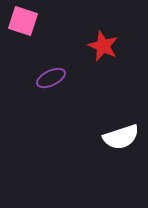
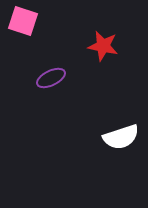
red star: rotated 12 degrees counterclockwise
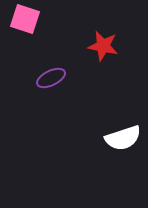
pink square: moved 2 px right, 2 px up
white semicircle: moved 2 px right, 1 px down
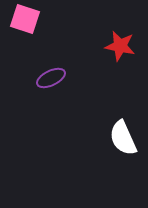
red star: moved 17 px right
white semicircle: rotated 84 degrees clockwise
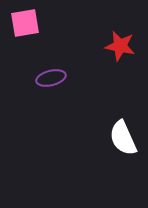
pink square: moved 4 px down; rotated 28 degrees counterclockwise
purple ellipse: rotated 12 degrees clockwise
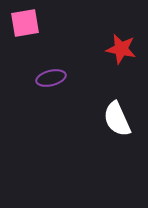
red star: moved 1 px right, 3 px down
white semicircle: moved 6 px left, 19 px up
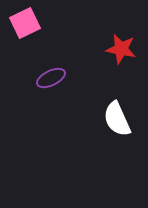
pink square: rotated 16 degrees counterclockwise
purple ellipse: rotated 12 degrees counterclockwise
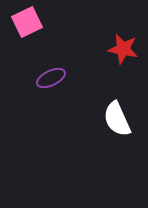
pink square: moved 2 px right, 1 px up
red star: moved 2 px right
